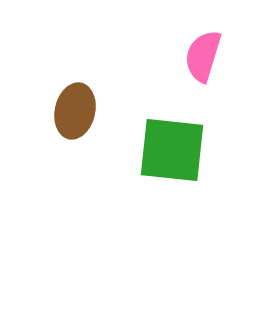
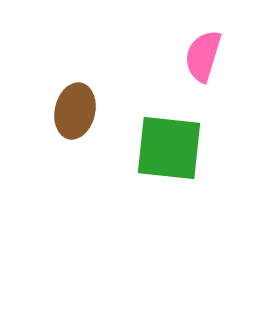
green square: moved 3 px left, 2 px up
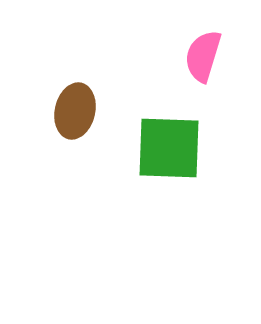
green square: rotated 4 degrees counterclockwise
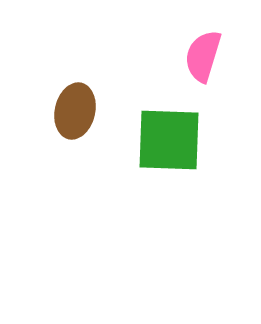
green square: moved 8 px up
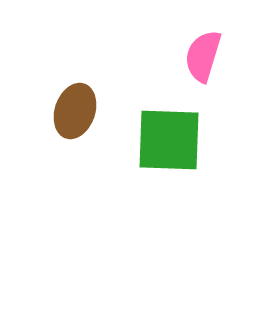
brown ellipse: rotated 6 degrees clockwise
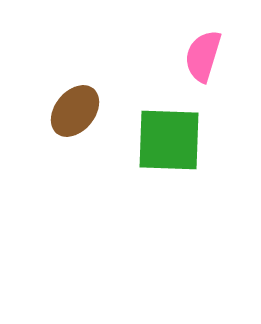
brown ellipse: rotated 20 degrees clockwise
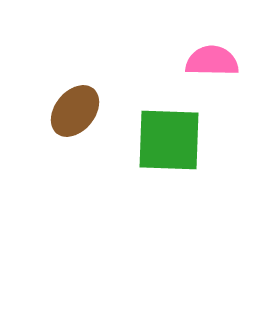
pink semicircle: moved 9 px right, 5 px down; rotated 74 degrees clockwise
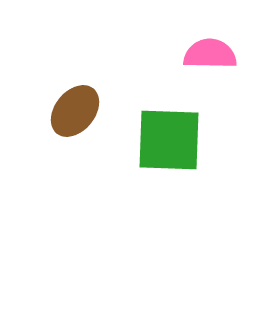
pink semicircle: moved 2 px left, 7 px up
